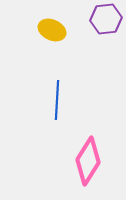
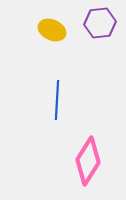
purple hexagon: moved 6 px left, 4 px down
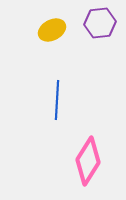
yellow ellipse: rotated 52 degrees counterclockwise
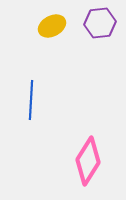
yellow ellipse: moved 4 px up
blue line: moved 26 px left
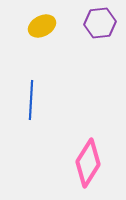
yellow ellipse: moved 10 px left
pink diamond: moved 2 px down
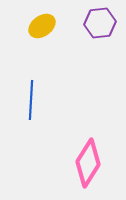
yellow ellipse: rotated 8 degrees counterclockwise
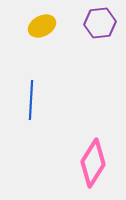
yellow ellipse: rotated 8 degrees clockwise
pink diamond: moved 5 px right
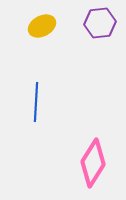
blue line: moved 5 px right, 2 px down
